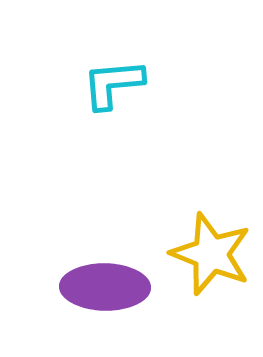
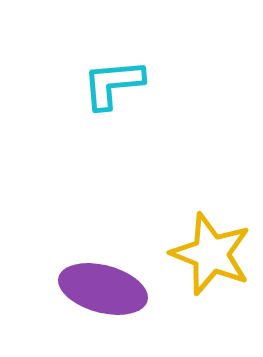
purple ellipse: moved 2 px left, 2 px down; rotated 14 degrees clockwise
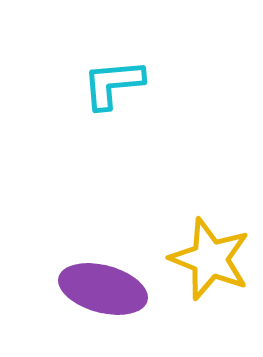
yellow star: moved 1 px left, 5 px down
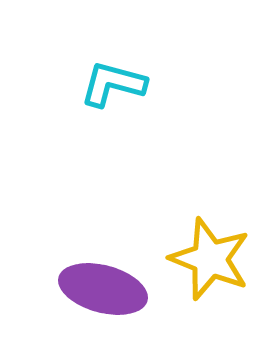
cyan L-shape: rotated 20 degrees clockwise
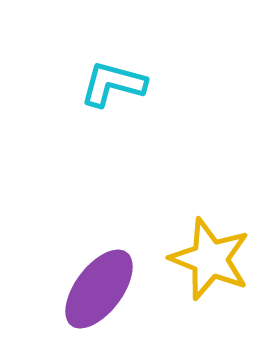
purple ellipse: moved 4 px left; rotated 68 degrees counterclockwise
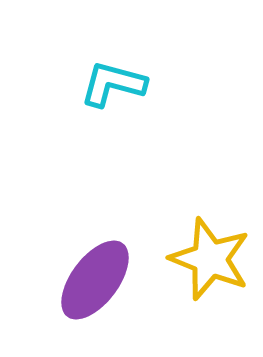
purple ellipse: moved 4 px left, 9 px up
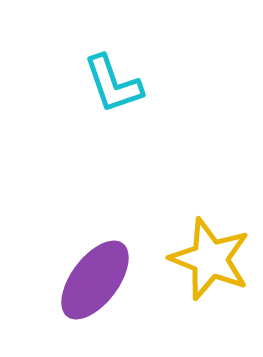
cyan L-shape: rotated 124 degrees counterclockwise
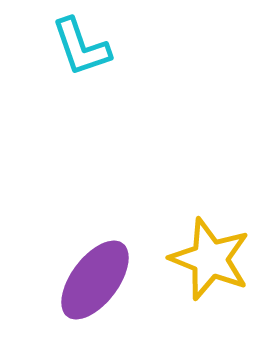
cyan L-shape: moved 32 px left, 37 px up
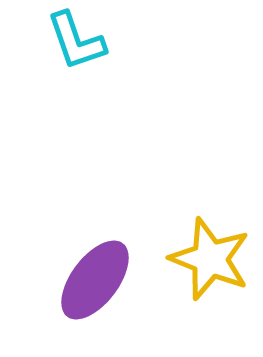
cyan L-shape: moved 5 px left, 6 px up
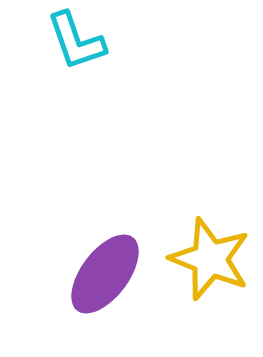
purple ellipse: moved 10 px right, 6 px up
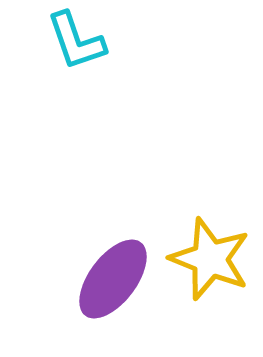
purple ellipse: moved 8 px right, 5 px down
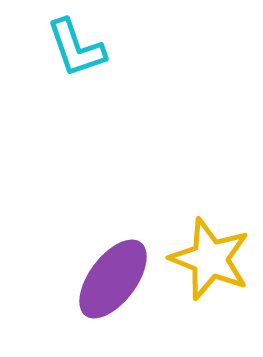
cyan L-shape: moved 7 px down
